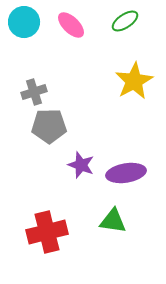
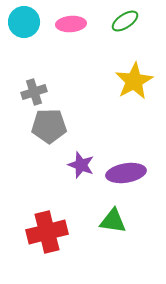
pink ellipse: moved 1 px up; rotated 48 degrees counterclockwise
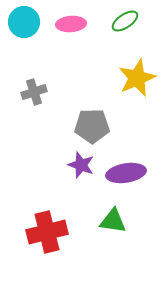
yellow star: moved 3 px right, 3 px up; rotated 6 degrees clockwise
gray pentagon: moved 43 px right
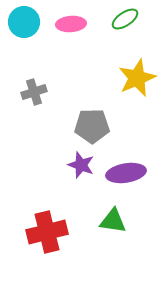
green ellipse: moved 2 px up
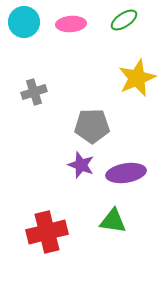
green ellipse: moved 1 px left, 1 px down
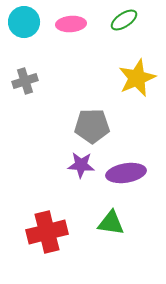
gray cross: moved 9 px left, 11 px up
purple star: rotated 16 degrees counterclockwise
green triangle: moved 2 px left, 2 px down
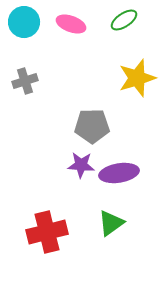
pink ellipse: rotated 24 degrees clockwise
yellow star: rotated 6 degrees clockwise
purple ellipse: moved 7 px left
green triangle: rotated 44 degrees counterclockwise
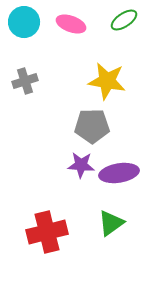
yellow star: moved 30 px left, 3 px down; rotated 27 degrees clockwise
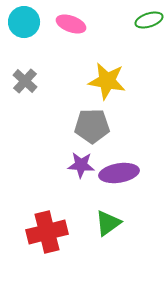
green ellipse: moved 25 px right; rotated 16 degrees clockwise
gray cross: rotated 30 degrees counterclockwise
green triangle: moved 3 px left
